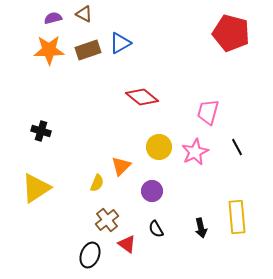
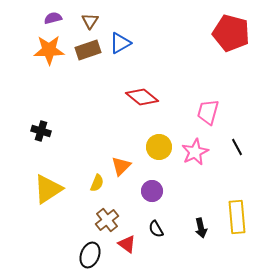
brown triangle: moved 6 px right, 7 px down; rotated 36 degrees clockwise
yellow triangle: moved 12 px right, 1 px down
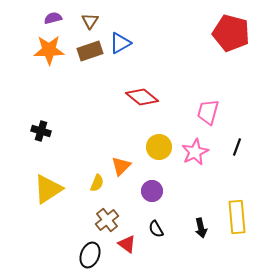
brown rectangle: moved 2 px right, 1 px down
black line: rotated 48 degrees clockwise
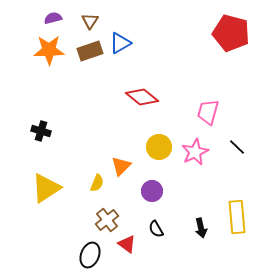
black line: rotated 66 degrees counterclockwise
yellow triangle: moved 2 px left, 1 px up
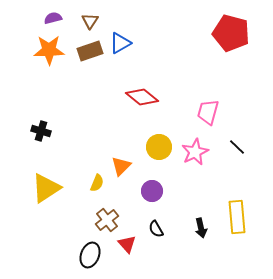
red triangle: rotated 12 degrees clockwise
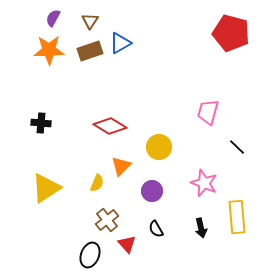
purple semicircle: rotated 48 degrees counterclockwise
red diamond: moved 32 px left, 29 px down; rotated 8 degrees counterclockwise
black cross: moved 8 px up; rotated 12 degrees counterclockwise
pink star: moved 9 px right, 31 px down; rotated 24 degrees counterclockwise
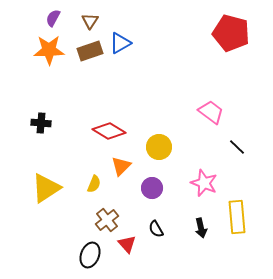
pink trapezoid: moved 3 px right; rotated 112 degrees clockwise
red diamond: moved 1 px left, 5 px down
yellow semicircle: moved 3 px left, 1 px down
purple circle: moved 3 px up
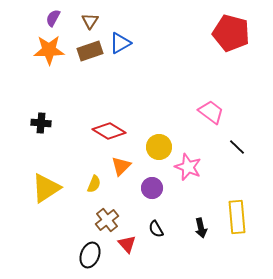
pink star: moved 16 px left, 16 px up
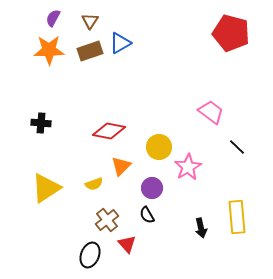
red diamond: rotated 20 degrees counterclockwise
pink star: rotated 20 degrees clockwise
yellow semicircle: rotated 48 degrees clockwise
black semicircle: moved 9 px left, 14 px up
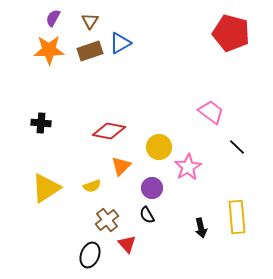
yellow semicircle: moved 2 px left, 2 px down
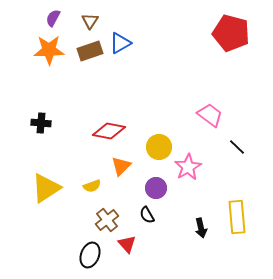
pink trapezoid: moved 1 px left, 3 px down
purple circle: moved 4 px right
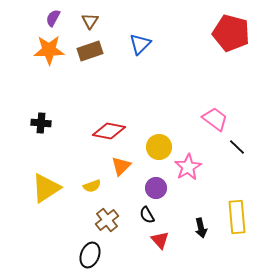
blue triangle: moved 20 px right, 1 px down; rotated 15 degrees counterclockwise
pink trapezoid: moved 5 px right, 4 px down
red triangle: moved 33 px right, 4 px up
